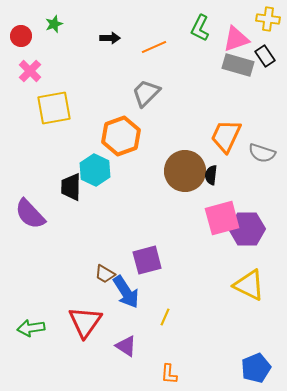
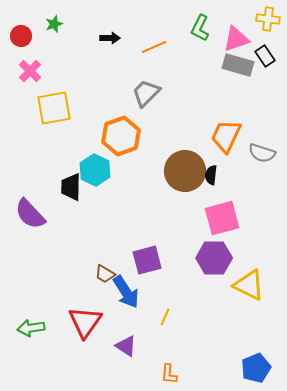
purple hexagon: moved 33 px left, 29 px down
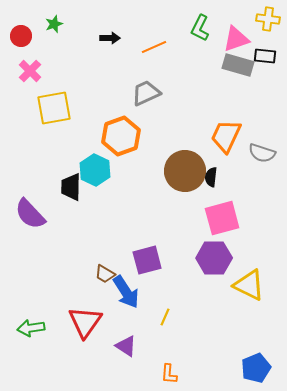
black rectangle: rotated 50 degrees counterclockwise
gray trapezoid: rotated 20 degrees clockwise
black semicircle: moved 2 px down
